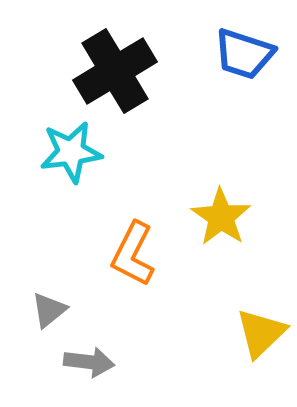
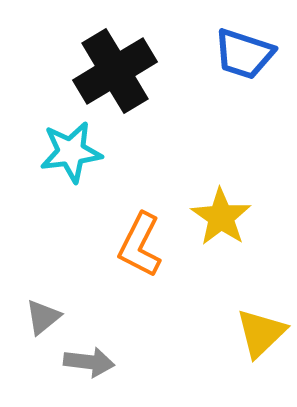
orange L-shape: moved 7 px right, 9 px up
gray triangle: moved 6 px left, 7 px down
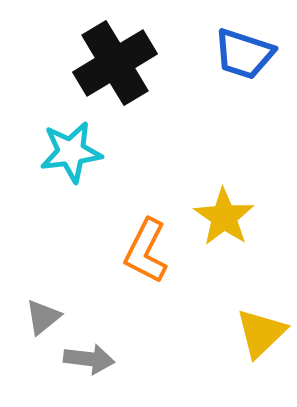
black cross: moved 8 px up
yellow star: moved 3 px right
orange L-shape: moved 6 px right, 6 px down
gray arrow: moved 3 px up
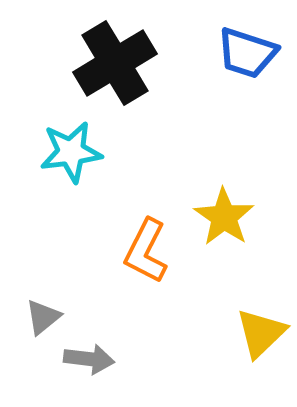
blue trapezoid: moved 3 px right, 1 px up
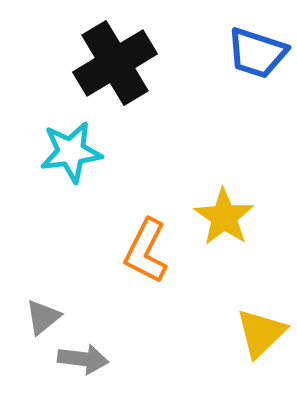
blue trapezoid: moved 10 px right
gray arrow: moved 6 px left
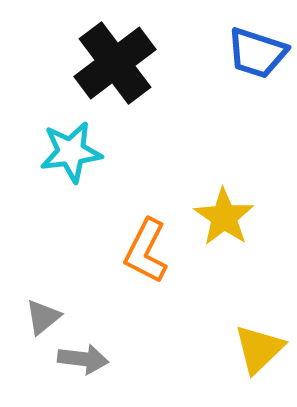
black cross: rotated 6 degrees counterclockwise
yellow triangle: moved 2 px left, 16 px down
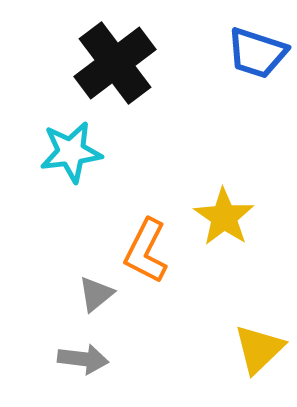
gray triangle: moved 53 px right, 23 px up
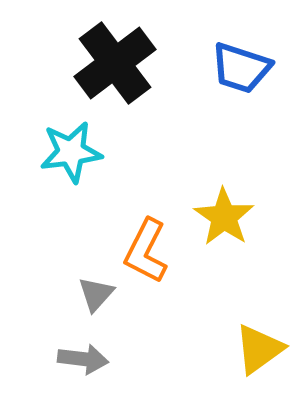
blue trapezoid: moved 16 px left, 15 px down
gray triangle: rotated 9 degrees counterclockwise
yellow triangle: rotated 8 degrees clockwise
